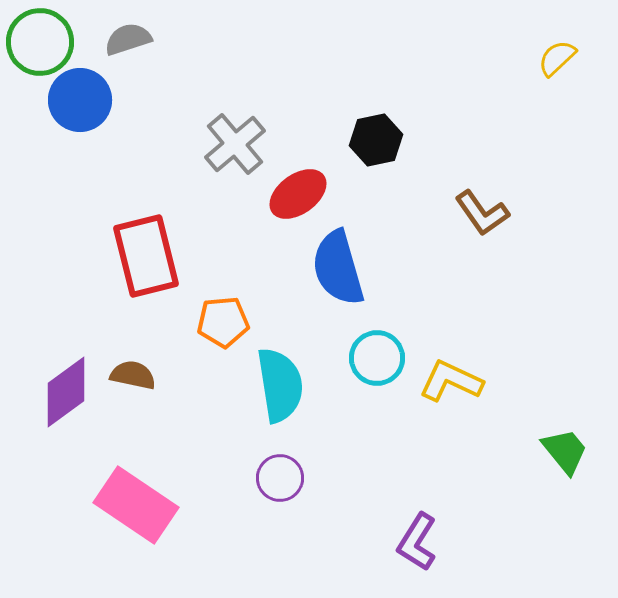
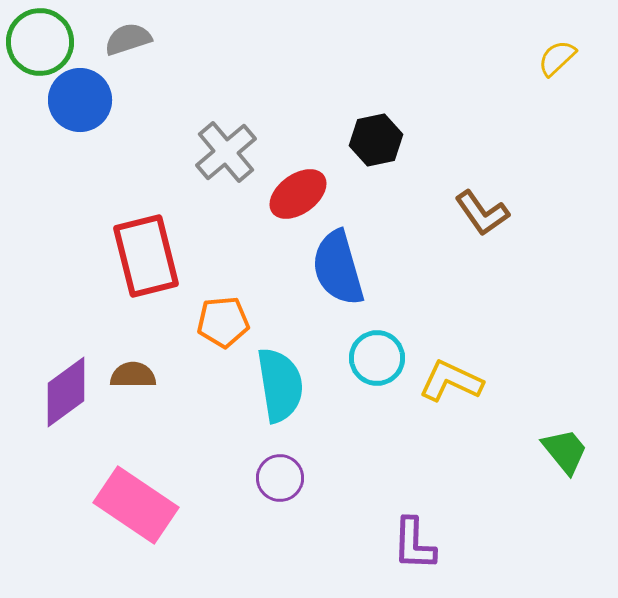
gray cross: moved 9 px left, 8 px down
brown semicircle: rotated 12 degrees counterclockwise
purple L-shape: moved 3 px left, 2 px down; rotated 30 degrees counterclockwise
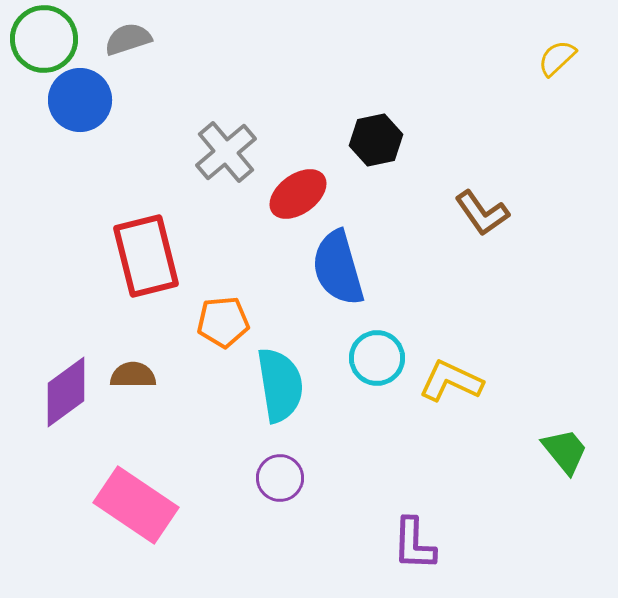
green circle: moved 4 px right, 3 px up
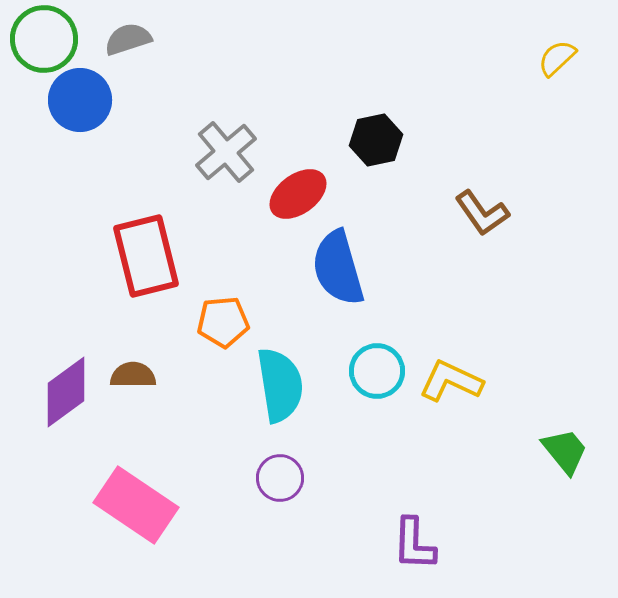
cyan circle: moved 13 px down
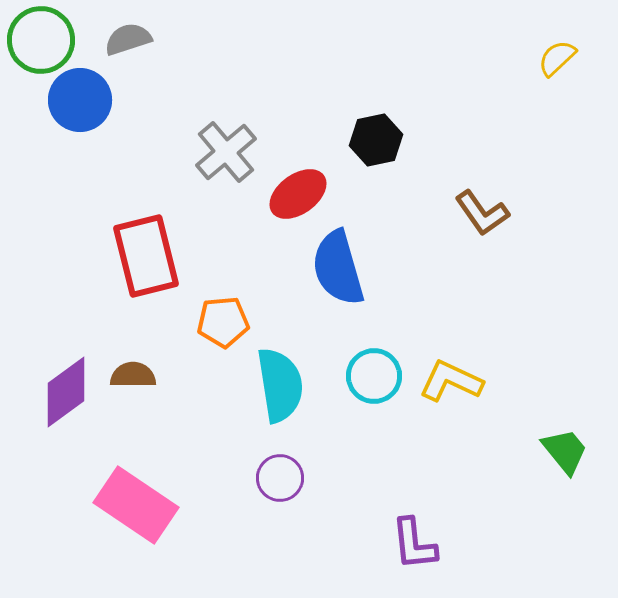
green circle: moved 3 px left, 1 px down
cyan circle: moved 3 px left, 5 px down
purple L-shape: rotated 8 degrees counterclockwise
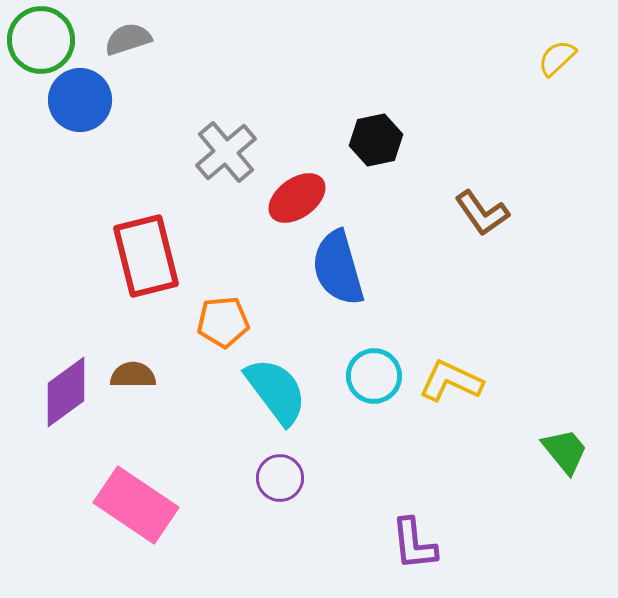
red ellipse: moved 1 px left, 4 px down
cyan semicircle: moved 4 px left, 6 px down; rotated 28 degrees counterclockwise
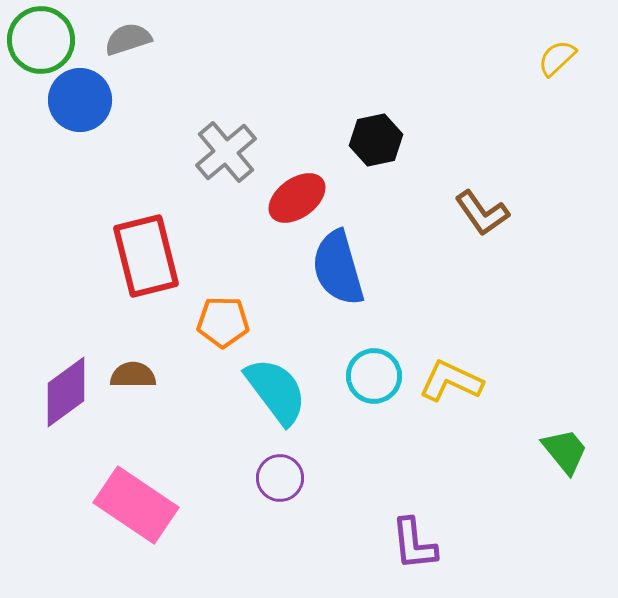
orange pentagon: rotated 6 degrees clockwise
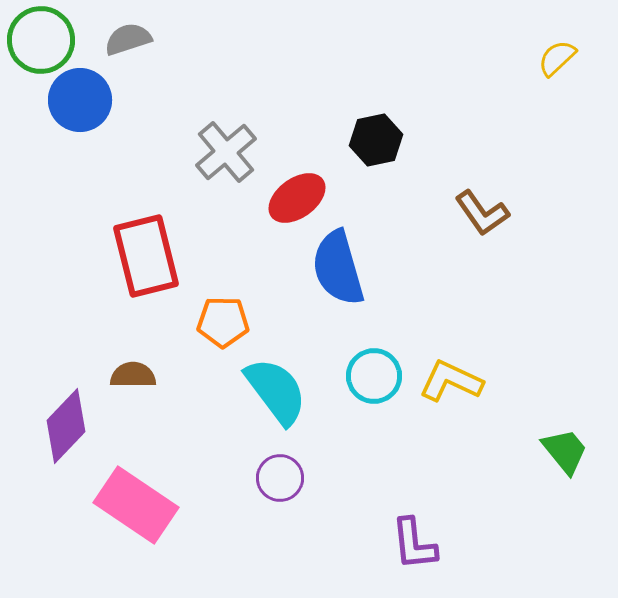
purple diamond: moved 34 px down; rotated 10 degrees counterclockwise
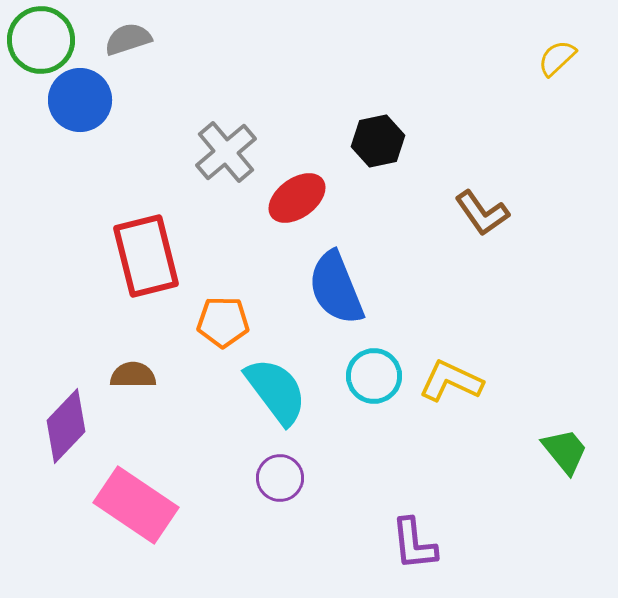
black hexagon: moved 2 px right, 1 px down
blue semicircle: moved 2 px left, 20 px down; rotated 6 degrees counterclockwise
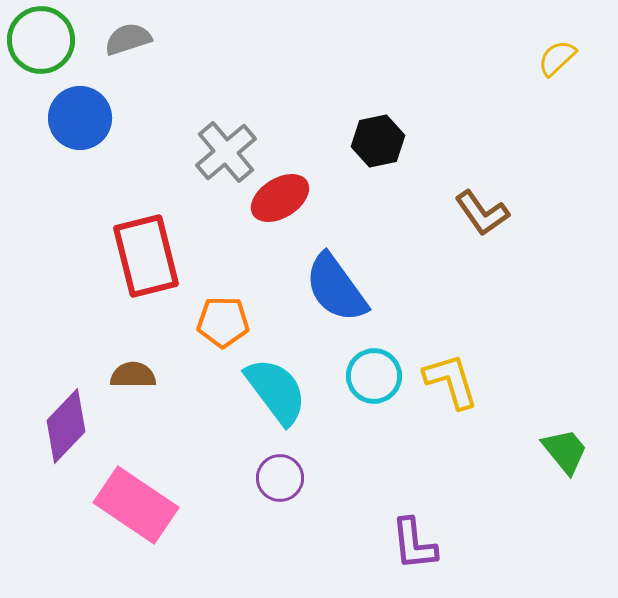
blue circle: moved 18 px down
red ellipse: moved 17 px left; rotated 4 degrees clockwise
blue semicircle: rotated 14 degrees counterclockwise
yellow L-shape: rotated 48 degrees clockwise
